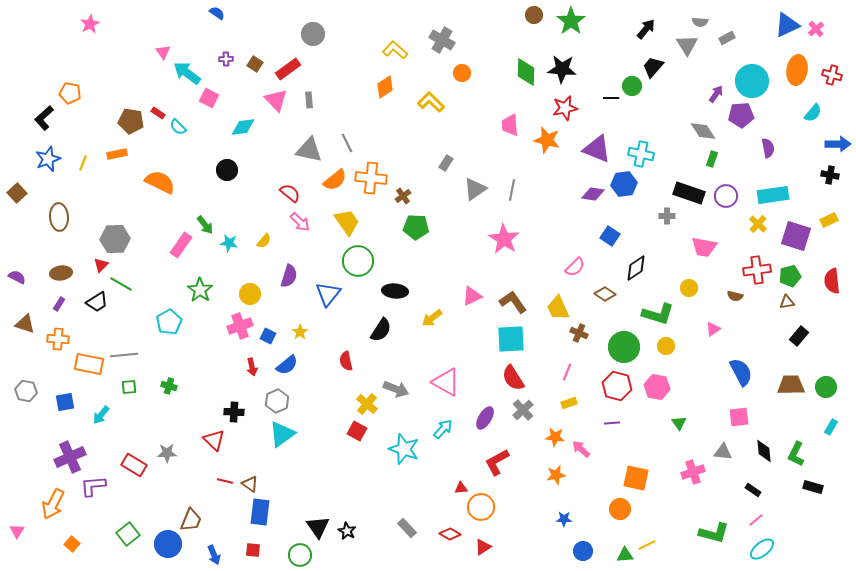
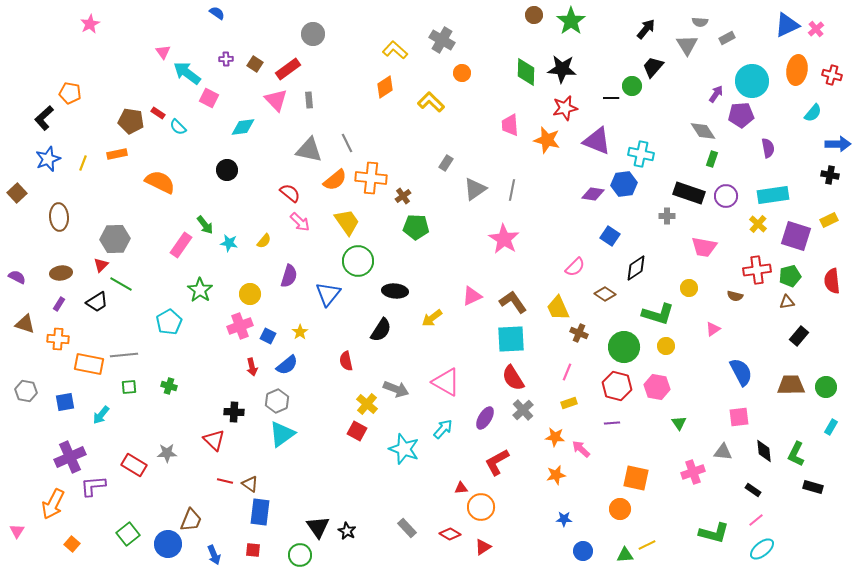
purple triangle at (597, 149): moved 8 px up
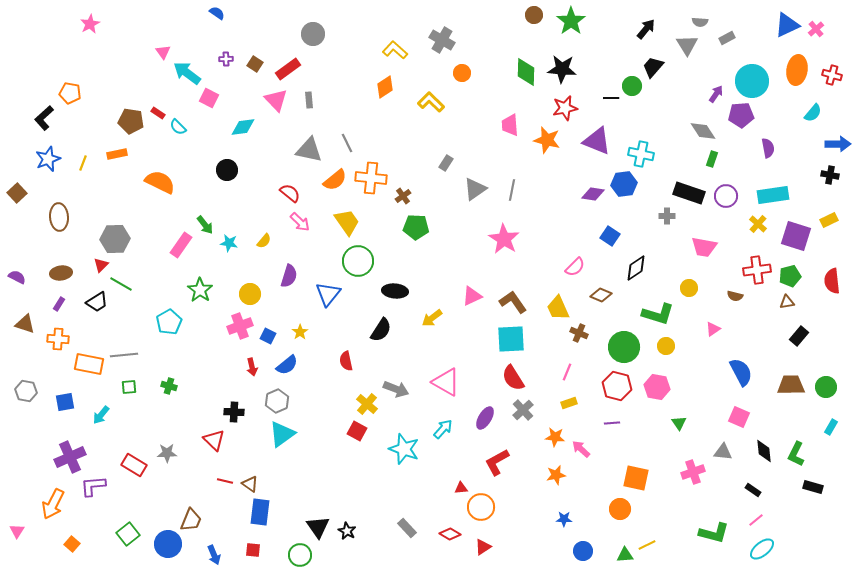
brown diamond at (605, 294): moved 4 px left, 1 px down; rotated 10 degrees counterclockwise
pink square at (739, 417): rotated 30 degrees clockwise
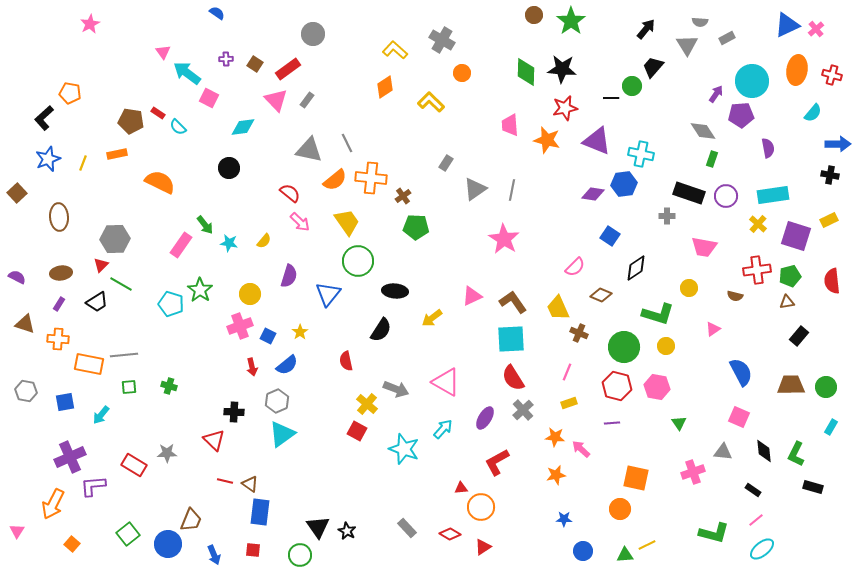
gray rectangle at (309, 100): moved 2 px left; rotated 42 degrees clockwise
black circle at (227, 170): moved 2 px right, 2 px up
cyan pentagon at (169, 322): moved 2 px right, 18 px up; rotated 25 degrees counterclockwise
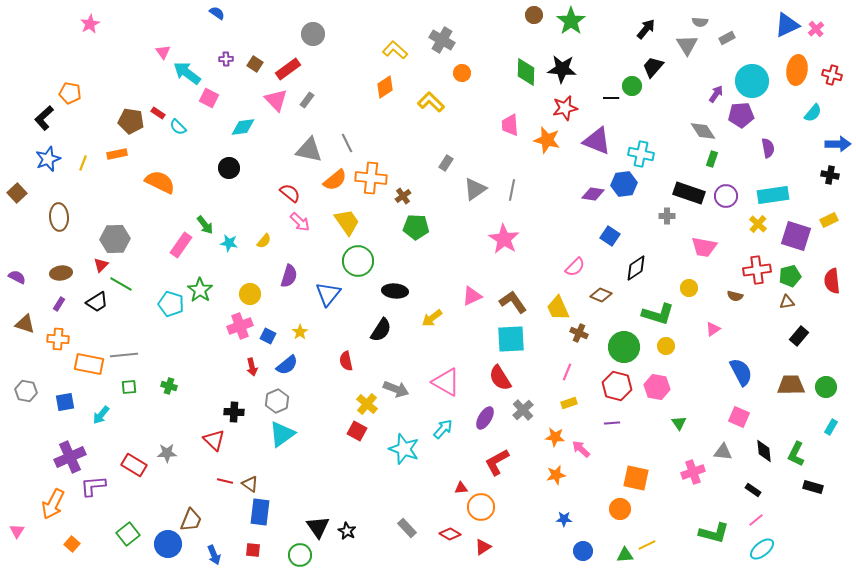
red semicircle at (513, 378): moved 13 px left
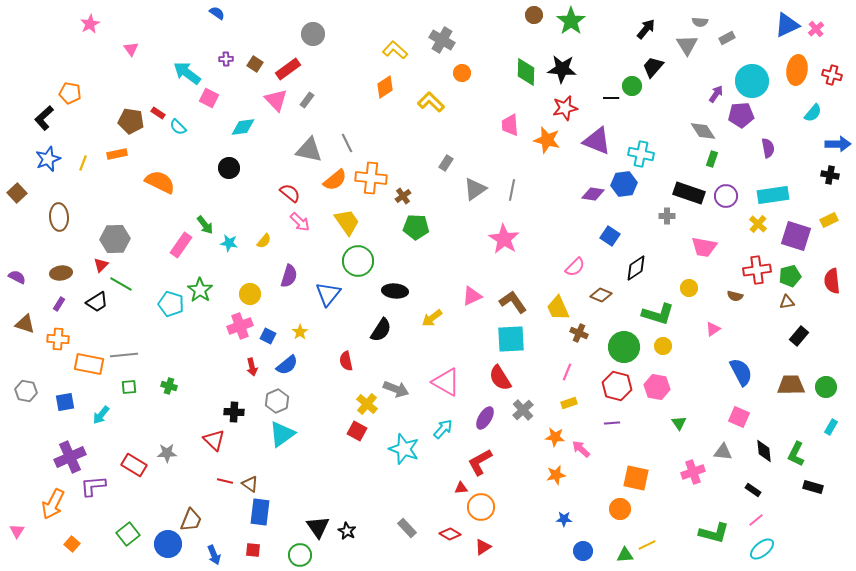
pink triangle at (163, 52): moved 32 px left, 3 px up
yellow circle at (666, 346): moved 3 px left
red L-shape at (497, 462): moved 17 px left
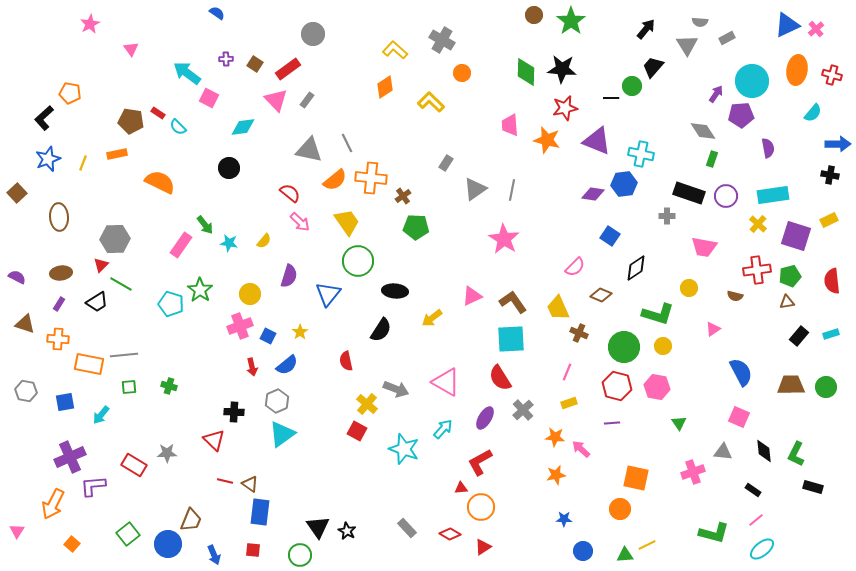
cyan rectangle at (831, 427): moved 93 px up; rotated 42 degrees clockwise
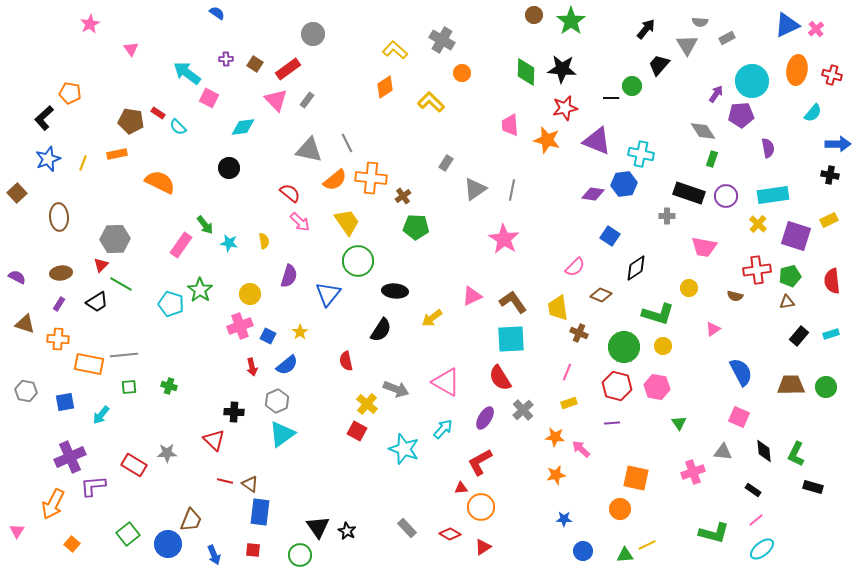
black trapezoid at (653, 67): moved 6 px right, 2 px up
yellow semicircle at (264, 241): rotated 49 degrees counterclockwise
yellow trapezoid at (558, 308): rotated 16 degrees clockwise
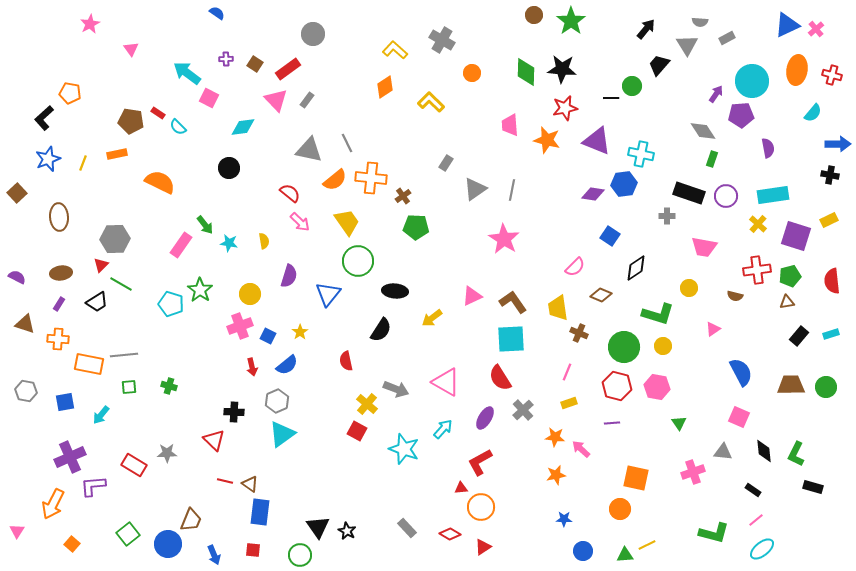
orange circle at (462, 73): moved 10 px right
